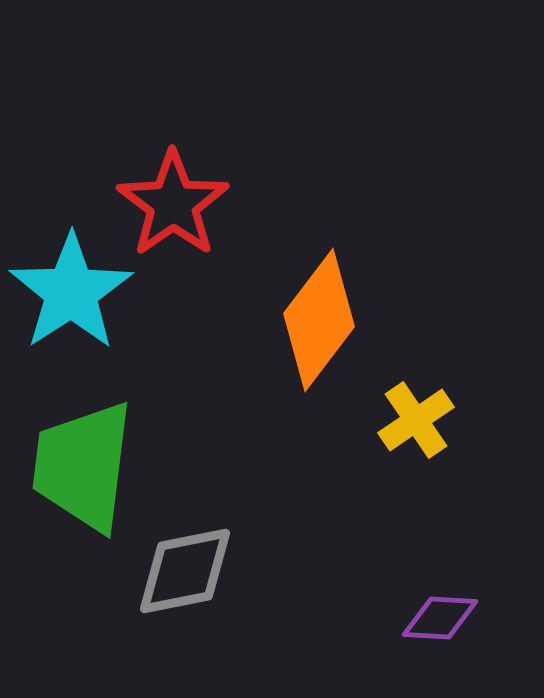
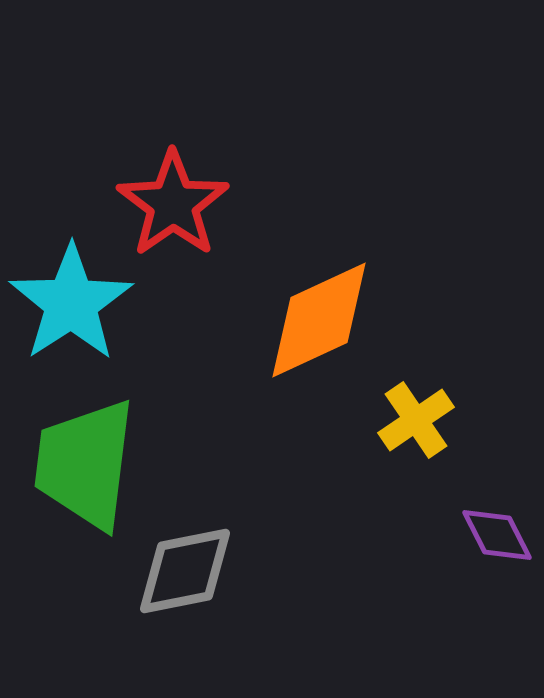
cyan star: moved 11 px down
orange diamond: rotated 28 degrees clockwise
green trapezoid: moved 2 px right, 2 px up
purple diamond: moved 57 px right, 83 px up; rotated 60 degrees clockwise
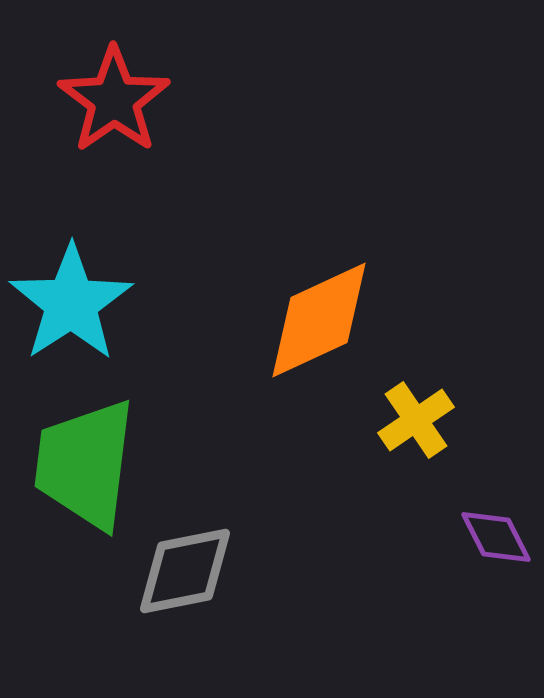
red star: moved 59 px left, 104 px up
purple diamond: moved 1 px left, 2 px down
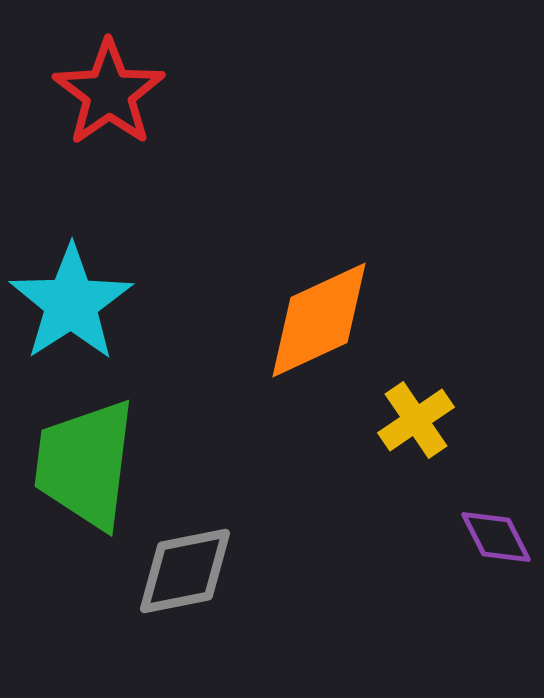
red star: moved 5 px left, 7 px up
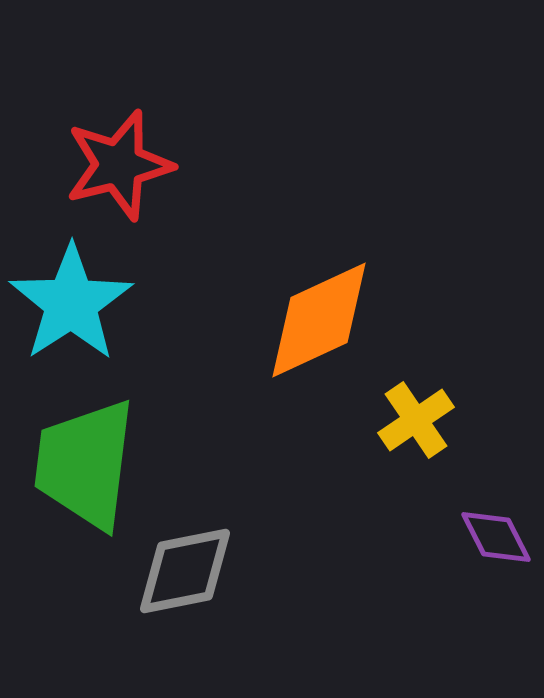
red star: moved 10 px right, 72 px down; rotated 21 degrees clockwise
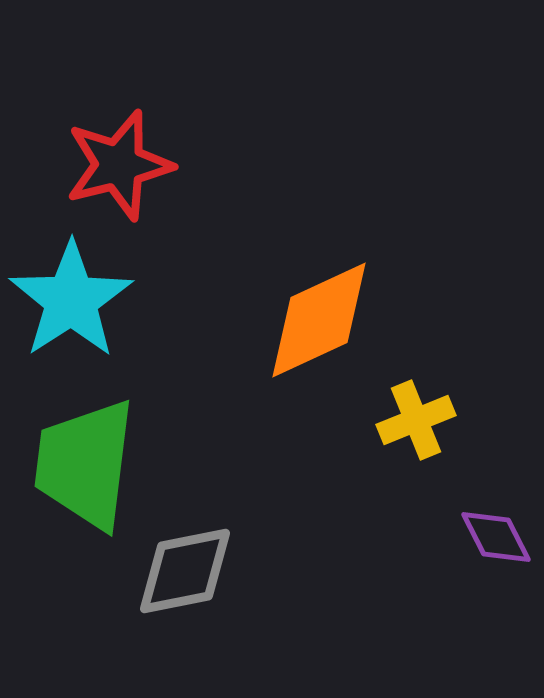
cyan star: moved 3 px up
yellow cross: rotated 12 degrees clockwise
